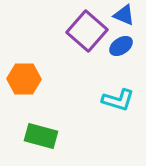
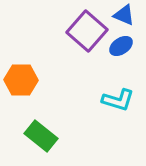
orange hexagon: moved 3 px left, 1 px down
green rectangle: rotated 24 degrees clockwise
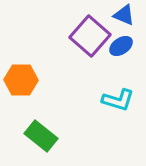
purple square: moved 3 px right, 5 px down
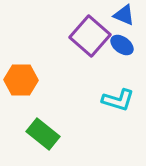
blue ellipse: moved 1 px right, 1 px up; rotated 70 degrees clockwise
green rectangle: moved 2 px right, 2 px up
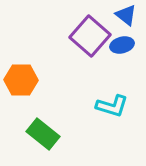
blue triangle: moved 2 px right; rotated 15 degrees clockwise
blue ellipse: rotated 50 degrees counterclockwise
cyan L-shape: moved 6 px left, 6 px down
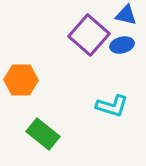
blue triangle: rotated 25 degrees counterclockwise
purple square: moved 1 px left, 1 px up
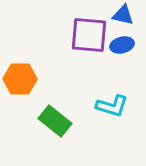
blue triangle: moved 3 px left
purple square: rotated 36 degrees counterclockwise
orange hexagon: moved 1 px left, 1 px up
green rectangle: moved 12 px right, 13 px up
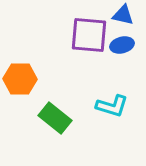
green rectangle: moved 3 px up
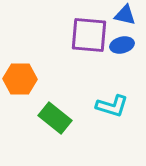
blue triangle: moved 2 px right
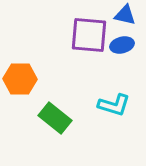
cyan L-shape: moved 2 px right, 1 px up
